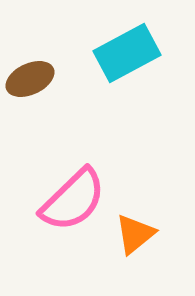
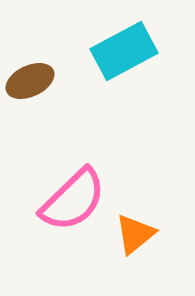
cyan rectangle: moved 3 px left, 2 px up
brown ellipse: moved 2 px down
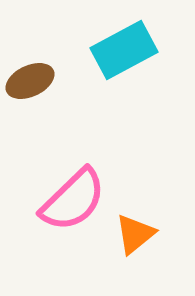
cyan rectangle: moved 1 px up
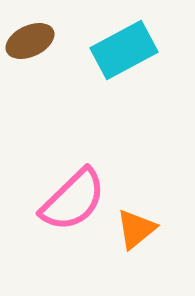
brown ellipse: moved 40 px up
orange triangle: moved 1 px right, 5 px up
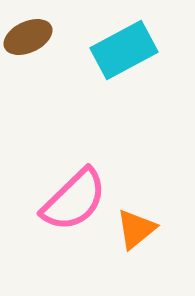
brown ellipse: moved 2 px left, 4 px up
pink semicircle: moved 1 px right
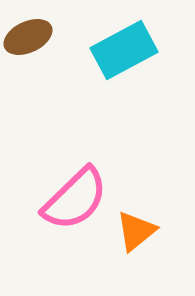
pink semicircle: moved 1 px right, 1 px up
orange triangle: moved 2 px down
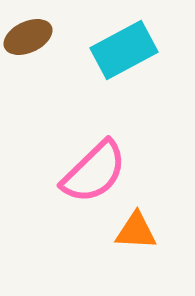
pink semicircle: moved 19 px right, 27 px up
orange triangle: rotated 42 degrees clockwise
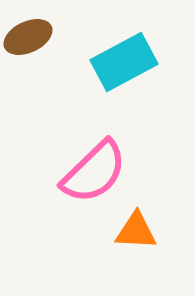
cyan rectangle: moved 12 px down
